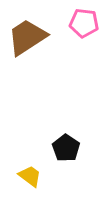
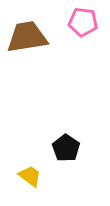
pink pentagon: moved 1 px left, 1 px up
brown trapezoid: rotated 24 degrees clockwise
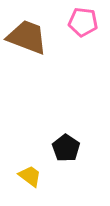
brown trapezoid: rotated 30 degrees clockwise
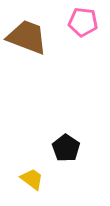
yellow trapezoid: moved 2 px right, 3 px down
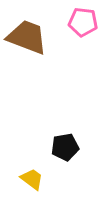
black pentagon: moved 1 px left, 1 px up; rotated 28 degrees clockwise
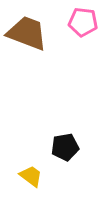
brown trapezoid: moved 4 px up
yellow trapezoid: moved 1 px left, 3 px up
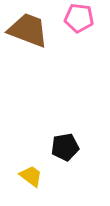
pink pentagon: moved 4 px left, 4 px up
brown trapezoid: moved 1 px right, 3 px up
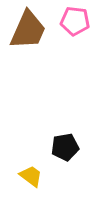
pink pentagon: moved 4 px left, 3 px down
brown trapezoid: rotated 93 degrees clockwise
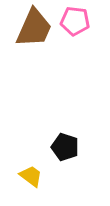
brown trapezoid: moved 6 px right, 2 px up
black pentagon: rotated 28 degrees clockwise
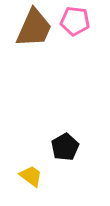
black pentagon: rotated 24 degrees clockwise
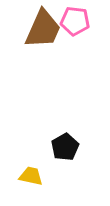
brown trapezoid: moved 9 px right, 1 px down
yellow trapezoid: rotated 25 degrees counterclockwise
